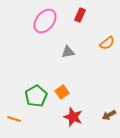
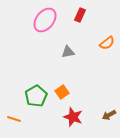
pink ellipse: moved 1 px up
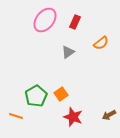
red rectangle: moved 5 px left, 7 px down
orange semicircle: moved 6 px left
gray triangle: rotated 24 degrees counterclockwise
orange square: moved 1 px left, 2 px down
orange line: moved 2 px right, 3 px up
